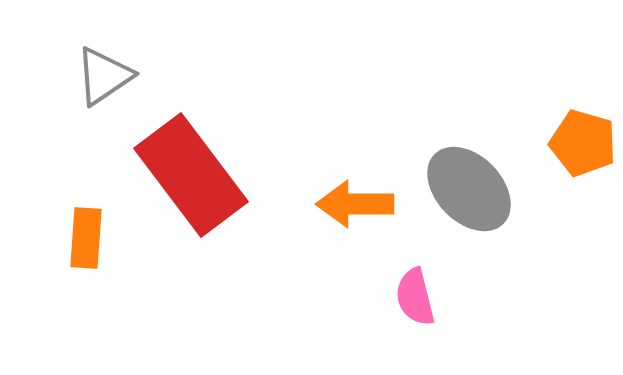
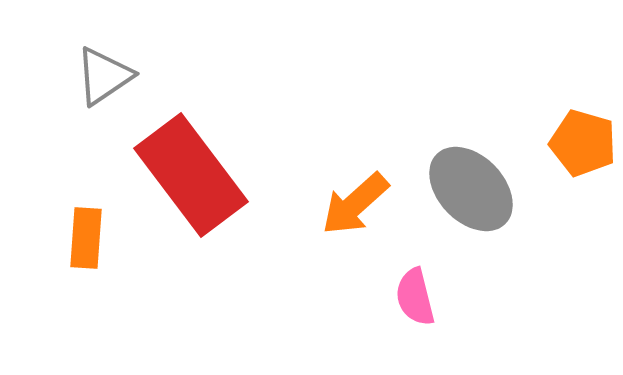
gray ellipse: moved 2 px right
orange arrow: rotated 42 degrees counterclockwise
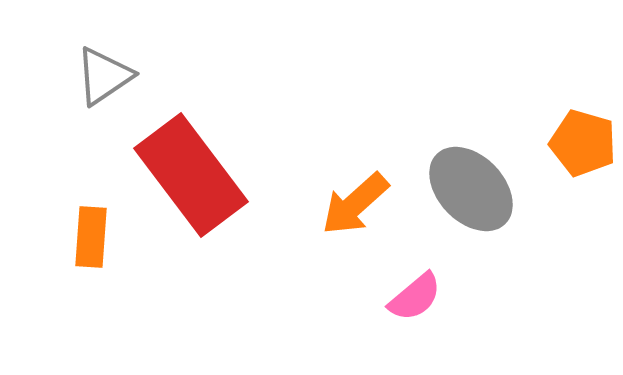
orange rectangle: moved 5 px right, 1 px up
pink semicircle: rotated 116 degrees counterclockwise
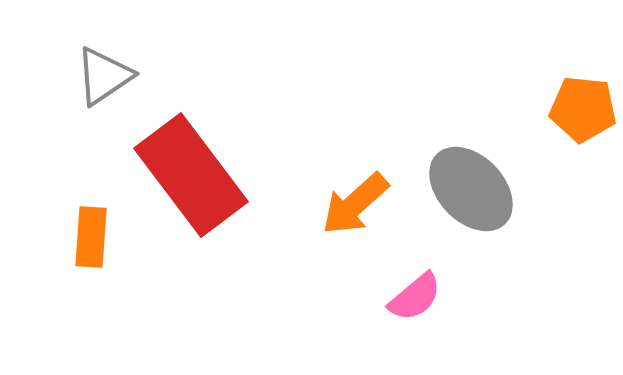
orange pentagon: moved 34 px up; rotated 10 degrees counterclockwise
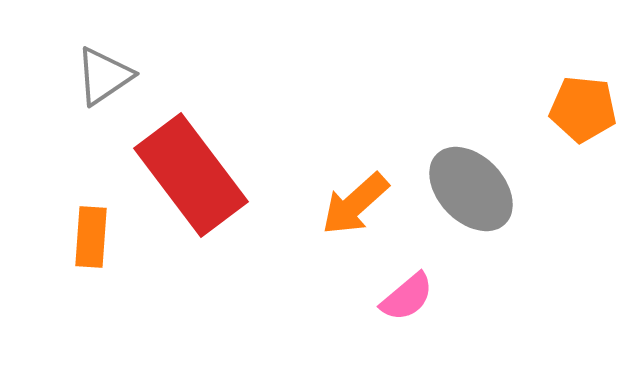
pink semicircle: moved 8 px left
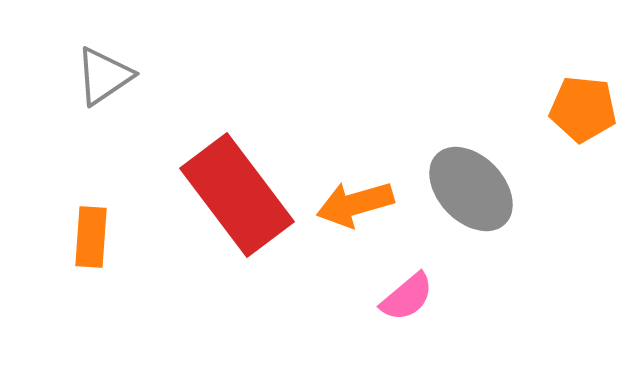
red rectangle: moved 46 px right, 20 px down
orange arrow: rotated 26 degrees clockwise
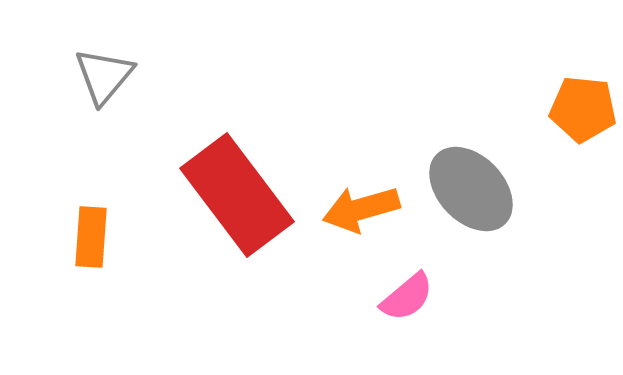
gray triangle: rotated 16 degrees counterclockwise
orange arrow: moved 6 px right, 5 px down
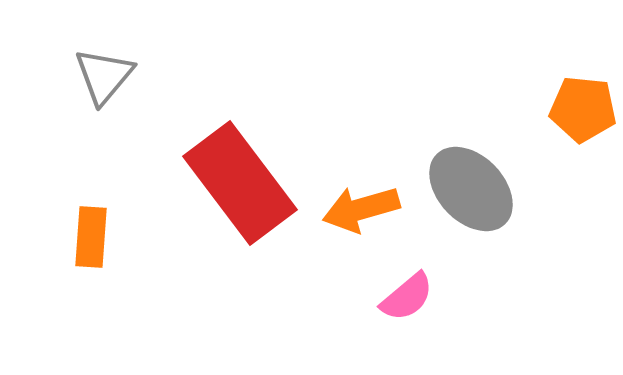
red rectangle: moved 3 px right, 12 px up
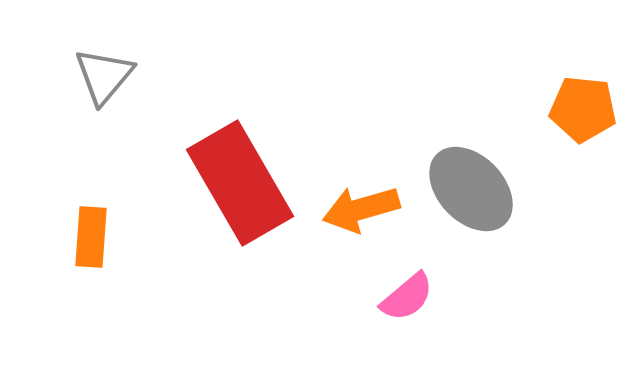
red rectangle: rotated 7 degrees clockwise
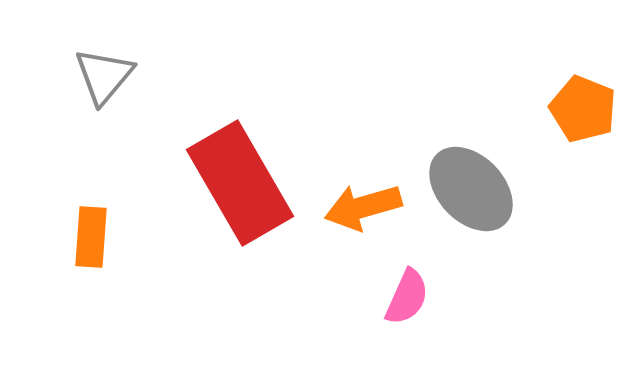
orange pentagon: rotated 16 degrees clockwise
orange arrow: moved 2 px right, 2 px up
pink semicircle: rotated 26 degrees counterclockwise
